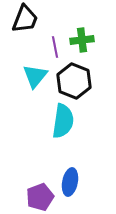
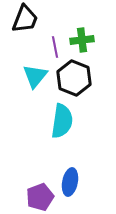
black hexagon: moved 3 px up
cyan semicircle: moved 1 px left
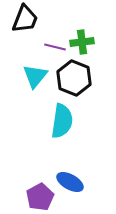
green cross: moved 2 px down
purple line: rotated 65 degrees counterclockwise
blue ellipse: rotated 72 degrees counterclockwise
purple pentagon: rotated 8 degrees counterclockwise
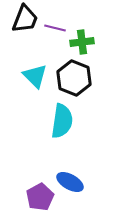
purple line: moved 19 px up
cyan triangle: rotated 24 degrees counterclockwise
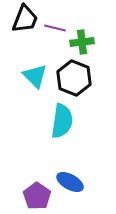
purple pentagon: moved 3 px left, 1 px up; rotated 8 degrees counterclockwise
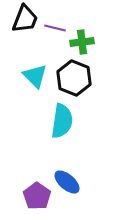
blue ellipse: moved 3 px left; rotated 12 degrees clockwise
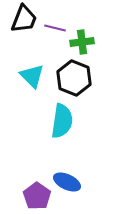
black trapezoid: moved 1 px left
cyan triangle: moved 3 px left
blue ellipse: rotated 16 degrees counterclockwise
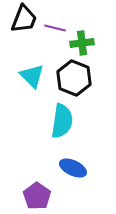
green cross: moved 1 px down
blue ellipse: moved 6 px right, 14 px up
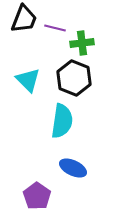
cyan triangle: moved 4 px left, 4 px down
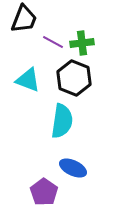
purple line: moved 2 px left, 14 px down; rotated 15 degrees clockwise
cyan triangle: rotated 24 degrees counterclockwise
purple pentagon: moved 7 px right, 4 px up
